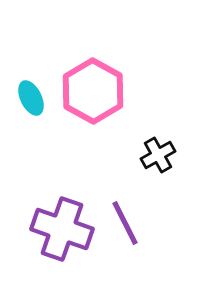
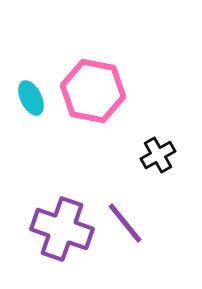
pink hexagon: rotated 18 degrees counterclockwise
purple line: rotated 12 degrees counterclockwise
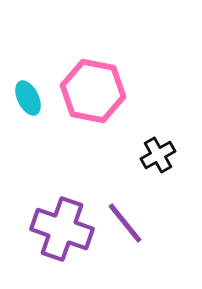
cyan ellipse: moved 3 px left
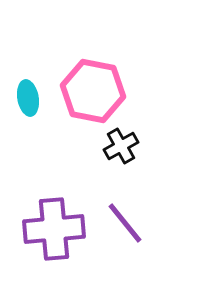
cyan ellipse: rotated 16 degrees clockwise
black cross: moved 37 px left, 9 px up
purple cross: moved 8 px left; rotated 24 degrees counterclockwise
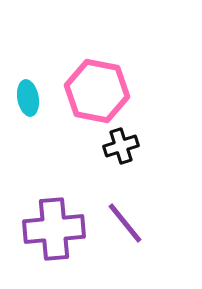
pink hexagon: moved 4 px right
black cross: rotated 12 degrees clockwise
